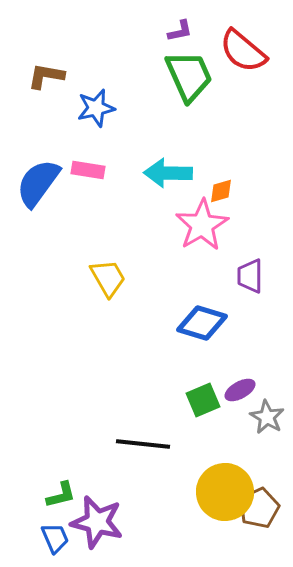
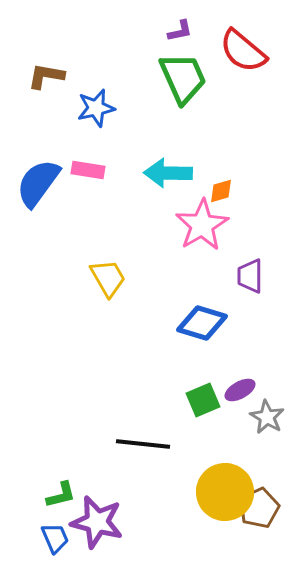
green trapezoid: moved 6 px left, 2 px down
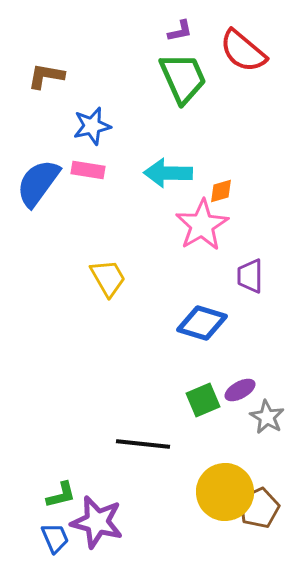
blue star: moved 4 px left, 18 px down
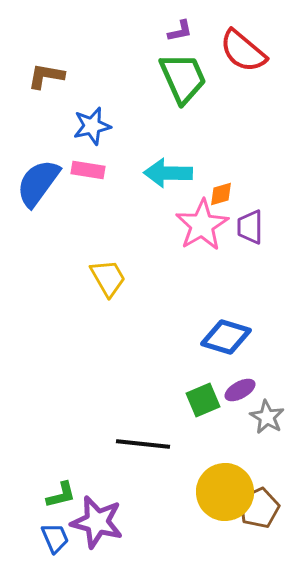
orange diamond: moved 3 px down
purple trapezoid: moved 49 px up
blue diamond: moved 24 px right, 14 px down
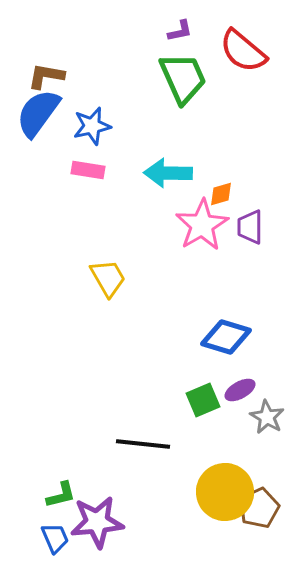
blue semicircle: moved 70 px up
purple star: rotated 20 degrees counterclockwise
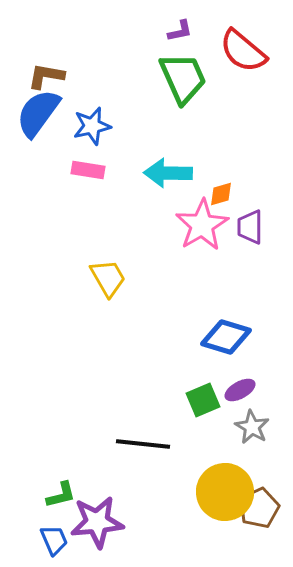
gray star: moved 15 px left, 10 px down
blue trapezoid: moved 1 px left, 2 px down
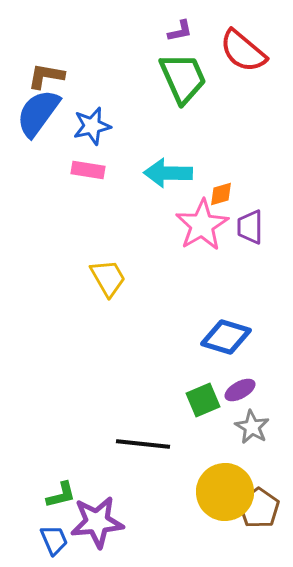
brown pentagon: rotated 12 degrees counterclockwise
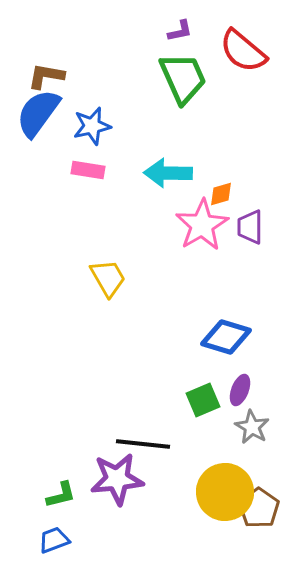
purple ellipse: rotated 40 degrees counterclockwise
purple star: moved 20 px right, 43 px up
blue trapezoid: rotated 88 degrees counterclockwise
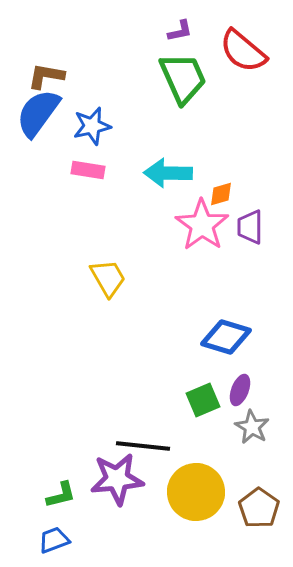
pink star: rotated 6 degrees counterclockwise
black line: moved 2 px down
yellow circle: moved 29 px left
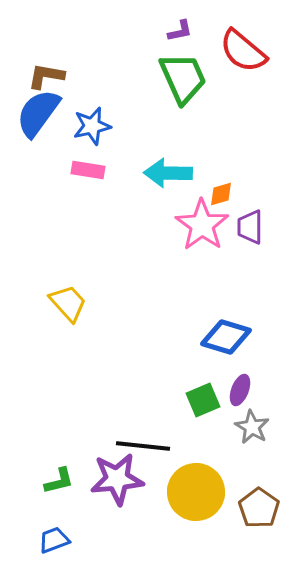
yellow trapezoid: moved 40 px left, 25 px down; rotated 12 degrees counterclockwise
green L-shape: moved 2 px left, 14 px up
